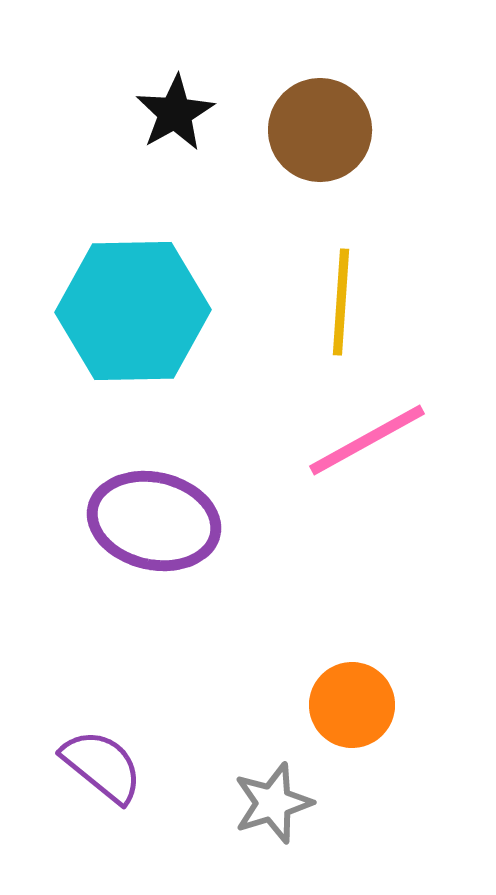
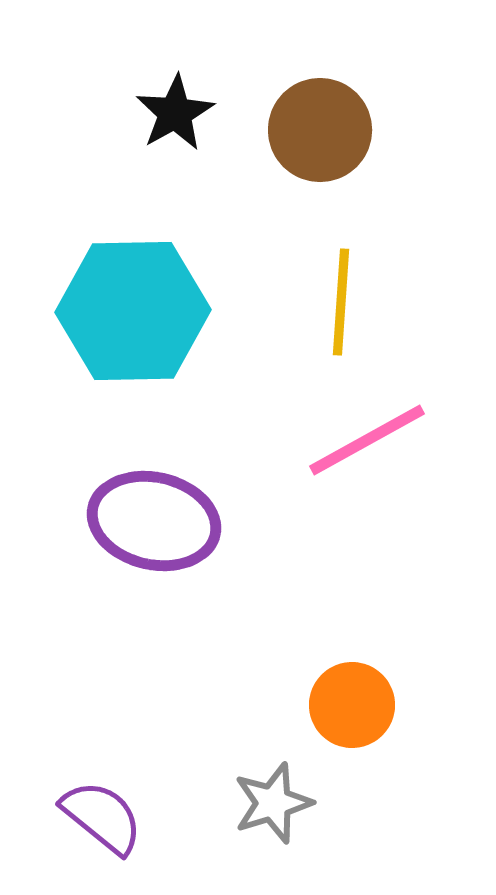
purple semicircle: moved 51 px down
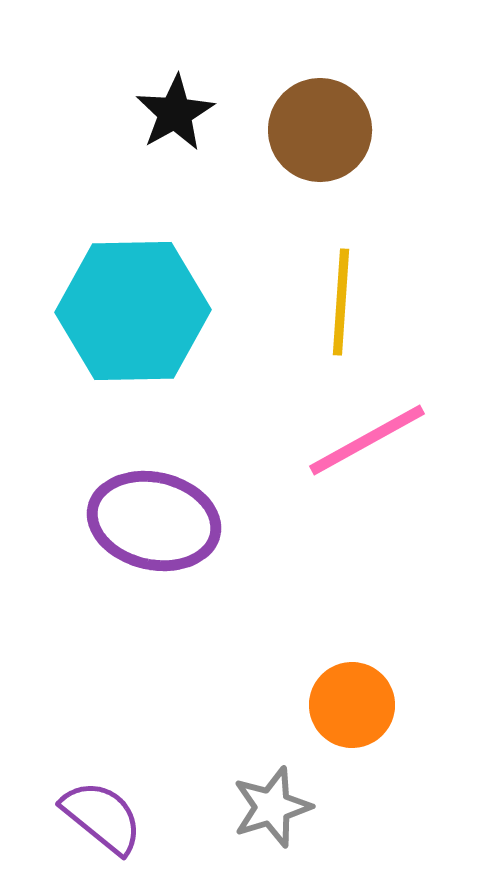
gray star: moved 1 px left, 4 px down
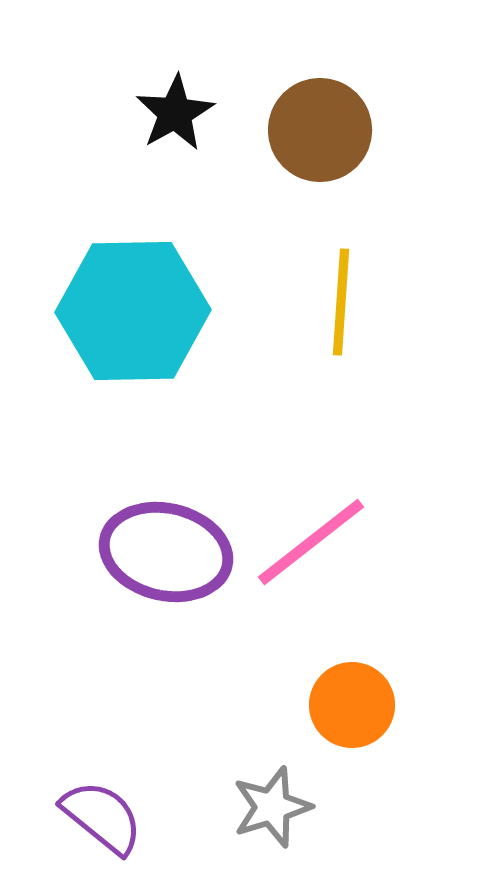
pink line: moved 56 px left, 102 px down; rotated 9 degrees counterclockwise
purple ellipse: moved 12 px right, 31 px down
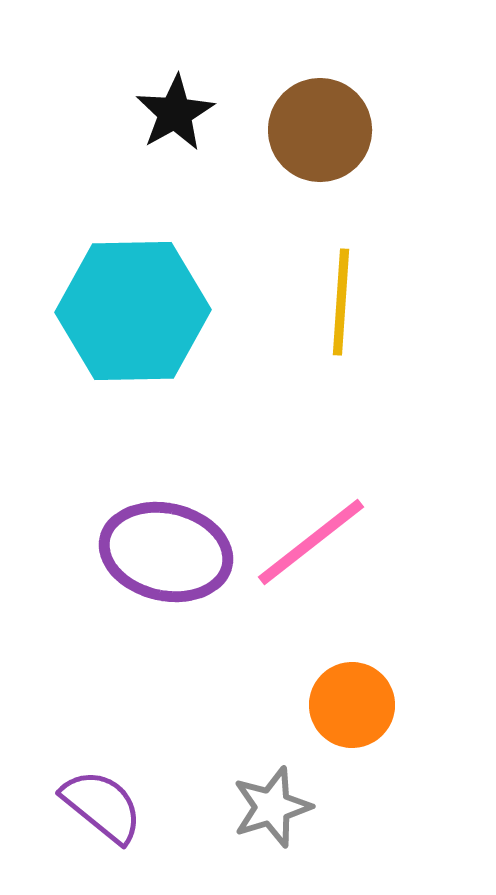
purple semicircle: moved 11 px up
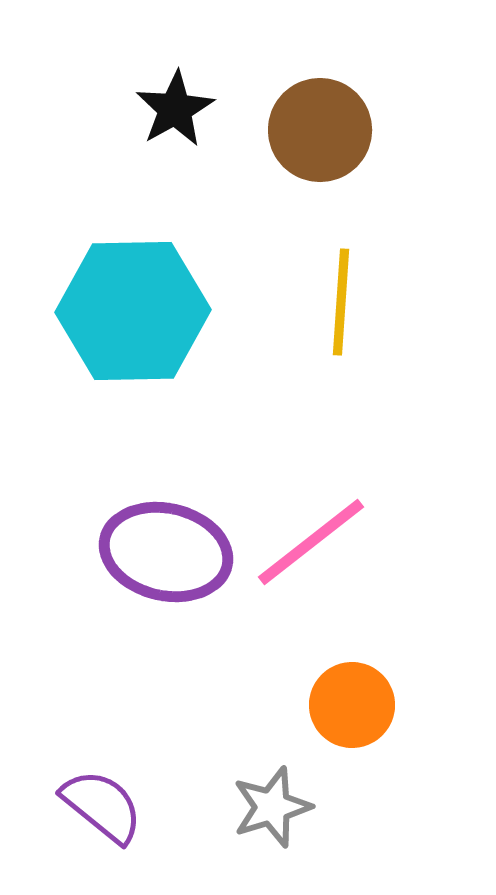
black star: moved 4 px up
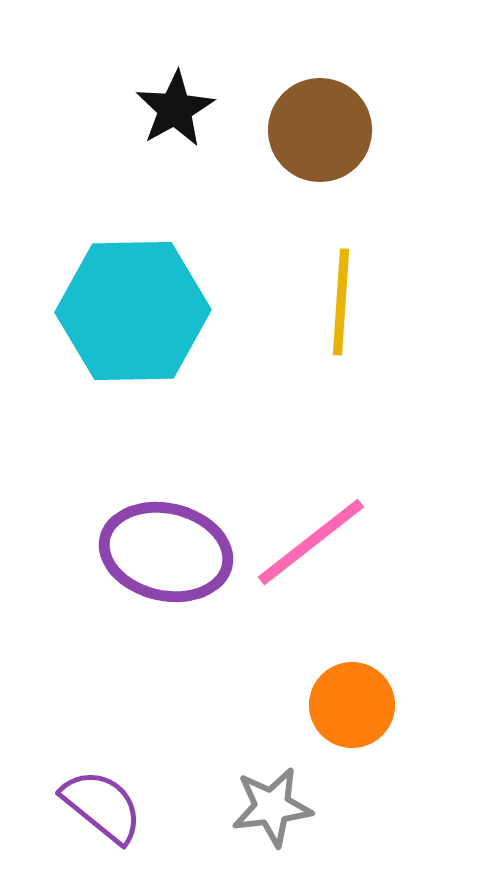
gray star: rotated 10 degrees clockwise
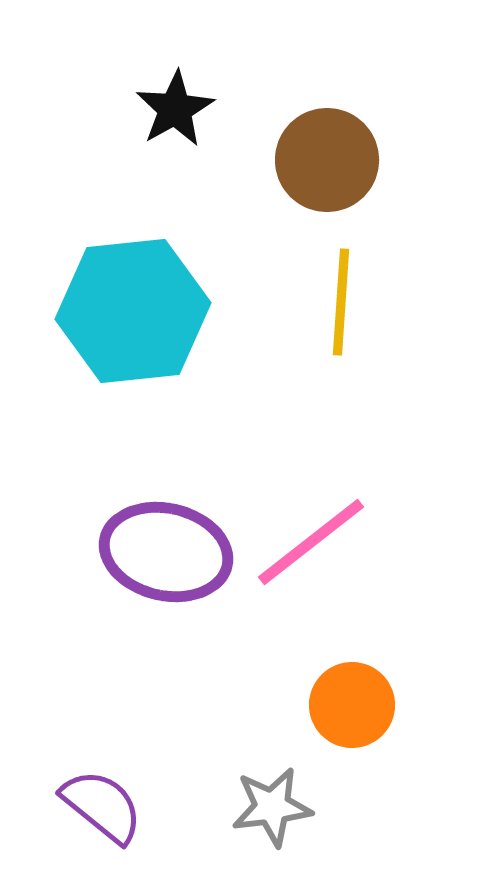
brown circle: moved 7 px right, 30 px down
cyan hexagon: rotated 5 degrees counterclockwise
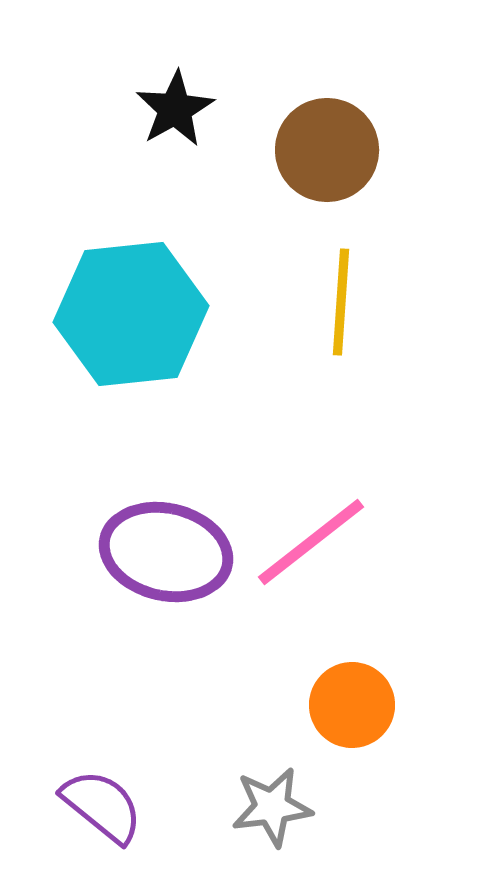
brown circle: moved 10 px up
cyan hexagon: moved 2 px left, 3 px down
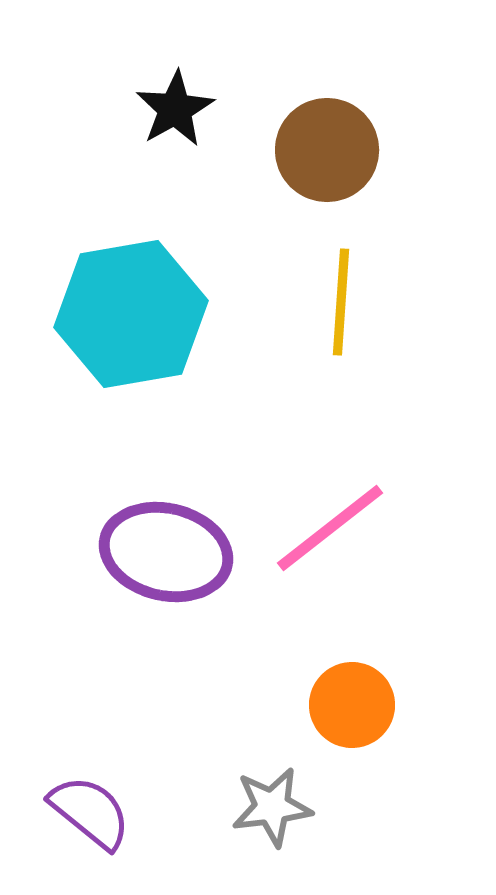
cyan hexagon: rotated 4 degrees counterclockwise
pink line: moved 19 px right, 14 px up
purple semicircle: moved 12 px left, 6 px down
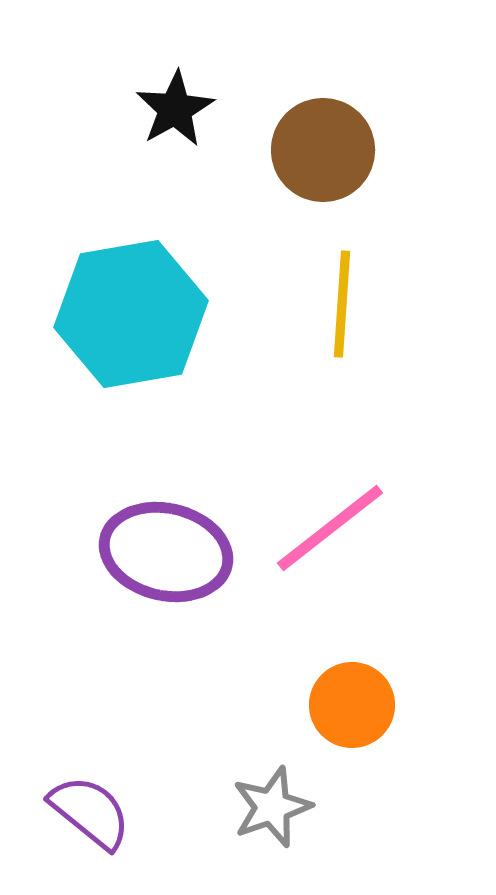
brown circle: moved 4 px left
yellow line: moved 1 px right, 2 px down
gray star: rotated 12 degrees counterclockwise
